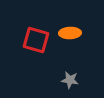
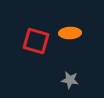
red square: moved 1 px down
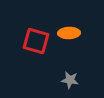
orange ellipse: moved 1 px left
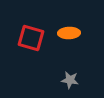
red square: moved 5 px left, 3 px up
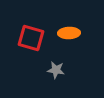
gray star: moved 14 px left, 10 px up
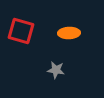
red square: moved 10 px left, 7 px up
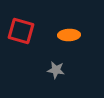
orange ellipse: moved 2 px down
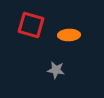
red square: moved 10 px right, 6 px up
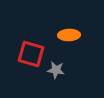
red square: moved 29 px down
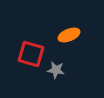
orange ellipse: rotated 20 degrees counterclockwise
